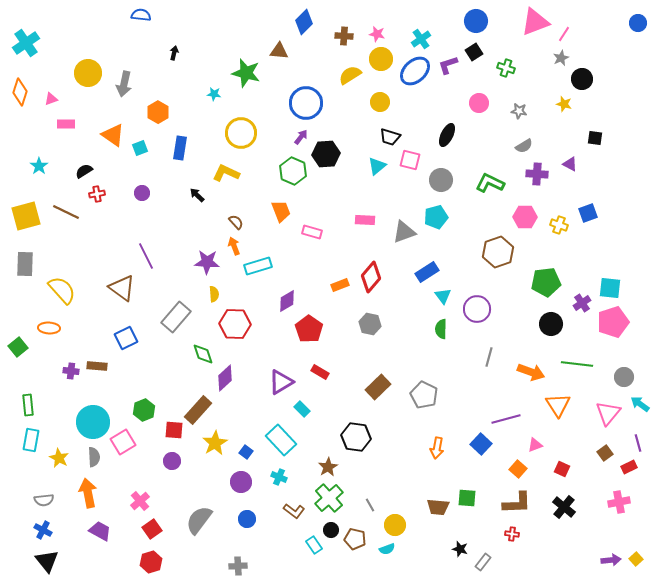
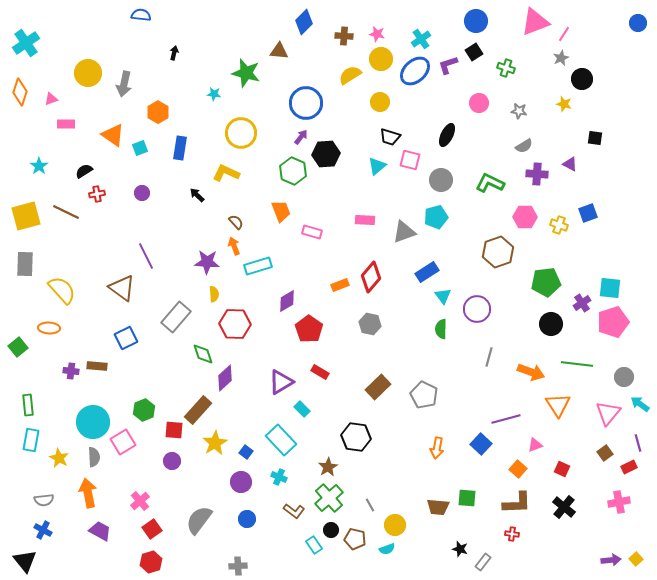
black triangle at (47, 561): moved 22 px left
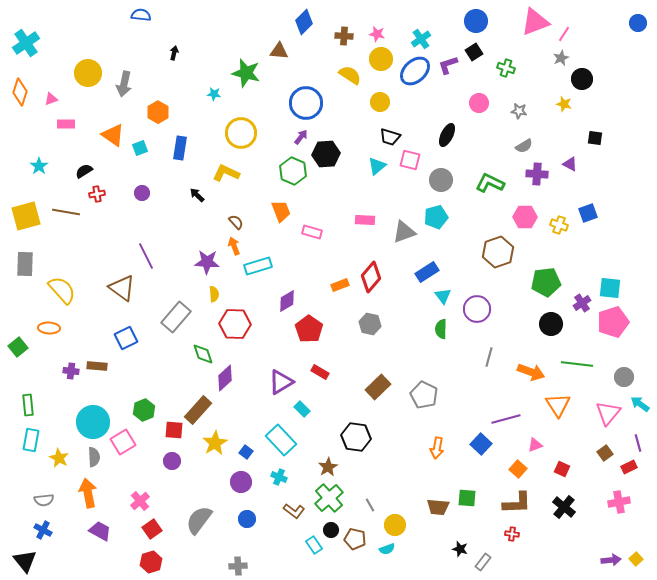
yellow semicircle at (350, 75): rotated 65 degrees clockwise
brown line at (66, 212): rotated 16 degrees counterclockwise
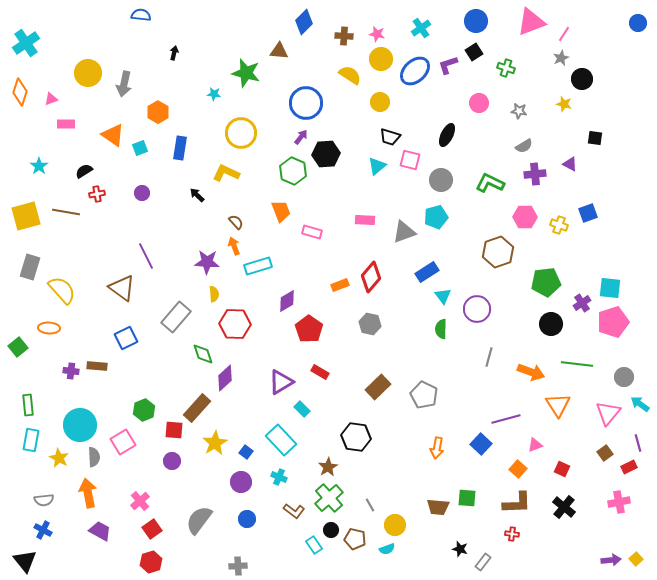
pink triangle at (535, 22): moved 4 px left
cyan cross at (421, 39): moved 11 px up
purple cross at (537, 174): moved 2 px left; rotated 10 degrees counterclockwise
gray rectangle at (25, 264): moved 5 px right, 3 px down; rotated 15 degrees clockwise
brown rectangle at (198, 410): moved 1 px left, 2 px up
cyan circle at (93, 422): moved 13 px left, 3 px down
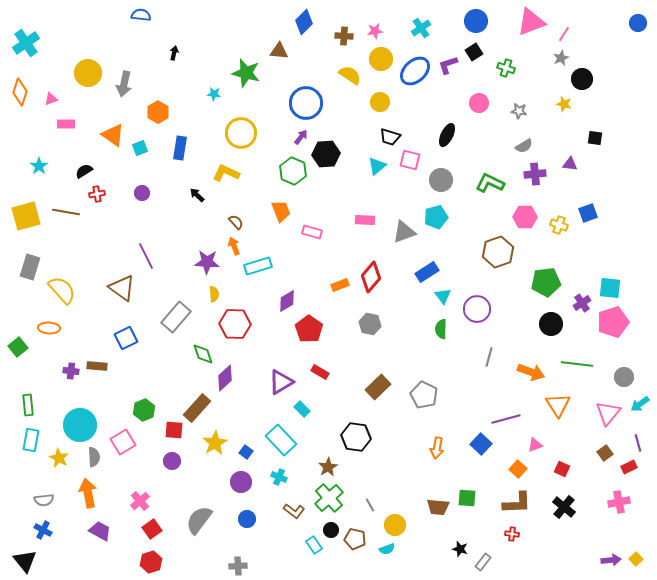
pink star at (377, 34): moved 2 px left, 3 px up; rotated 21 degrees counterclockwise
purple triangle at (570, 164): rotated 21 degrees counterclockwise
cyan arrow at (640, 404): rotated 72 degrees counterclockwise
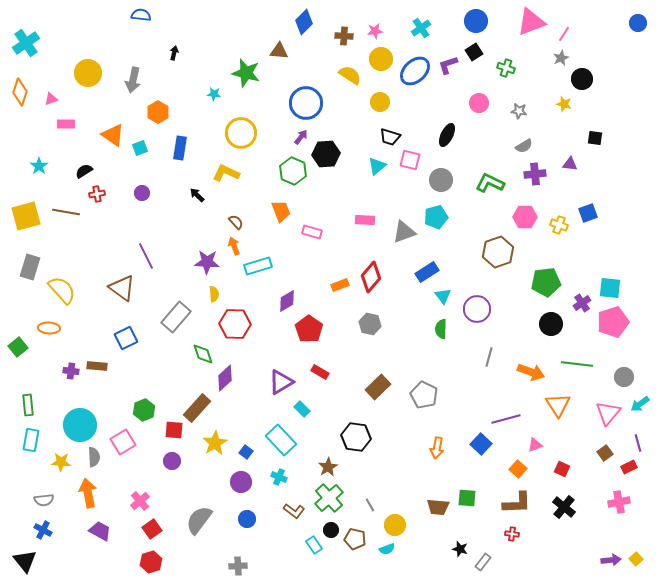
gray arrow at (124, 84): moved 9 px right, 4 px up
yellow star at (59, 458): moved 2 px right, 4 px down; rotated 24 degrees counterclockwise
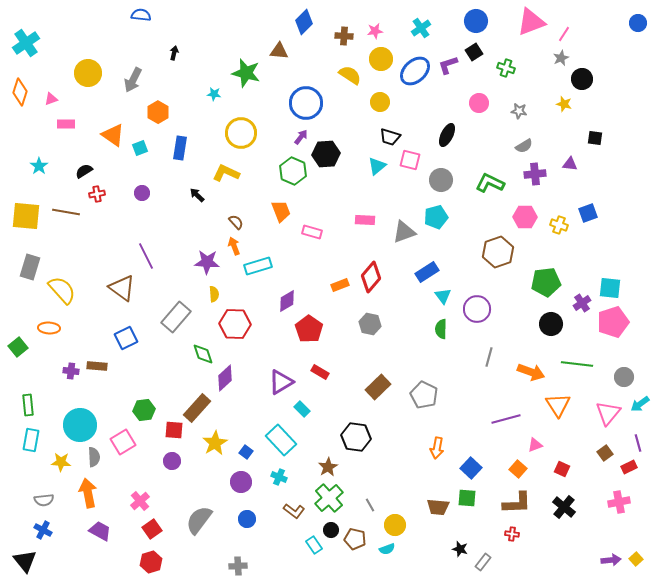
gray arrow at (133, 80): rotated 15 degrees clockwise
yellow square at (26, 216): rotated 20 degrees clockwise
green hexagon at (144, 410): rotated 15 degrees clockwise
blue square at (481, 444): moved 10 px left, 24 px down
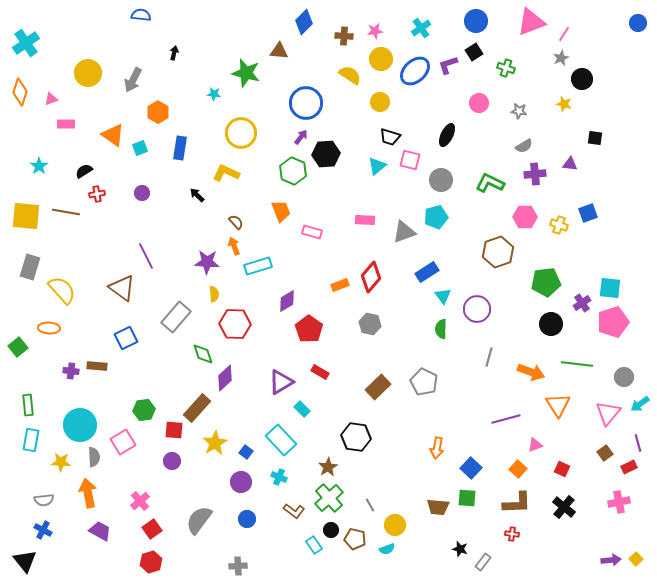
gray pentagon at (424, 395): moved 13 px up
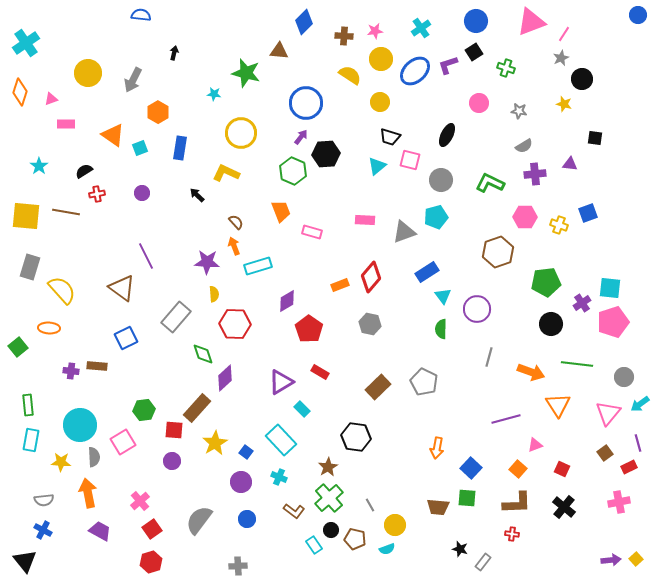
blue circle at (638, 23): moved 8 px up
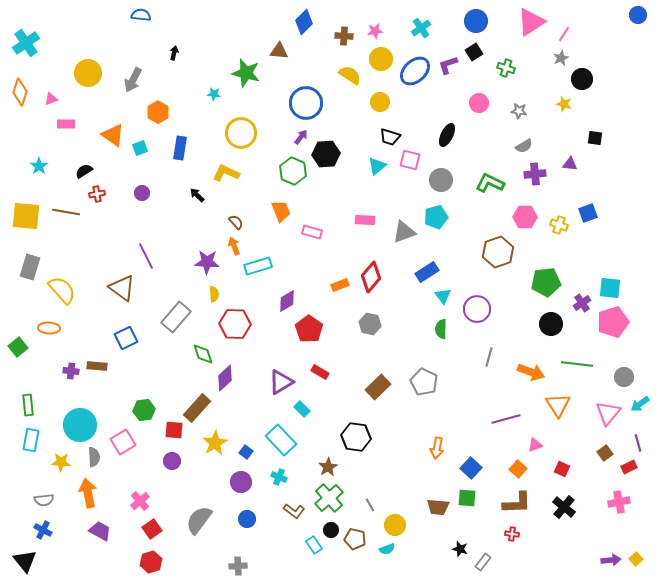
pink triangle at (531, 22): rotated 12 degrees counterclockwise
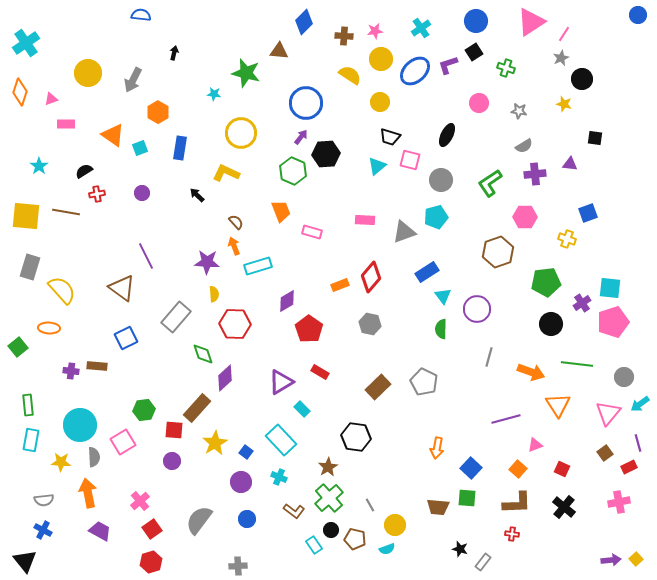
green L-shape at (490, 183): rotated 60 degrees counterclockwise
yellow cross at (559, 225): moved 8 px right, 14 px down
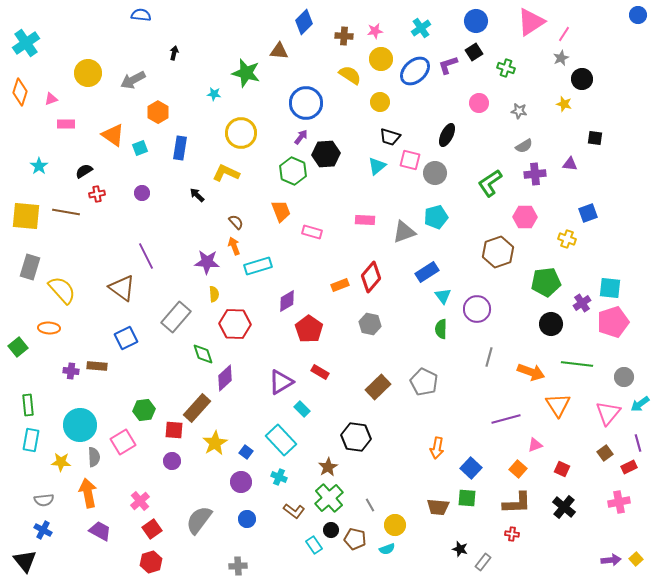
gray arrow at (133, 80): rotated 35 degrees clockwise
gray circle at (441, 180): moved 6 px left, 7 px up
